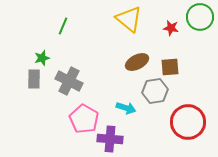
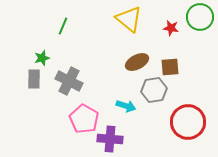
gray hexagon: moved 1 px left, 1 px up
cyan arrow: moved 2 px up
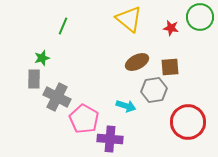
gray cross: moved 12 px left, 16 px down
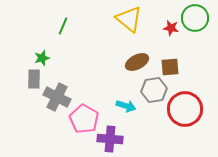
green circle: moved 5 px left, 1 px down
red circle: moved 3 px left, 13 px up
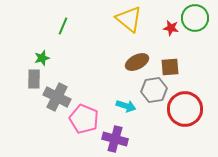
pink pentagon: rotated 8 degrees counterclockwise
purple cross: moved 5 px right; rotated 10 degrees clockwise
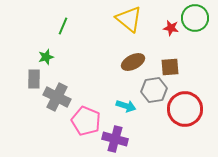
green star: moved 4 px right, 1 px up
brown ellipse: moved 4 px left
pink pentagon: moved 2 px right, 2 px down
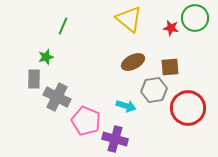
red circle: moved 3 px right, 1 px up
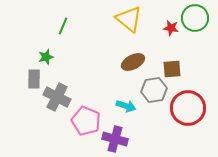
brown square: moved 2 px right, 2 px down
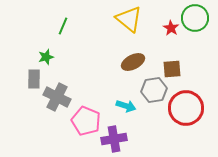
red star: rotated 21 degrees clockwise
red circle: moved 2 px left
purple cross: moved 1 px left; rotated 25 degrees counterclockwise
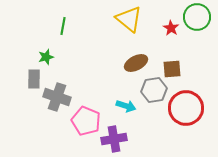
green circle: moved 2 px right, 1 px up
green line: rotated 12 degrees counterclockwise
brown ellipse: moved 3 px right, 1 px down
gray cross: rotated 8 degrees counterclockwise
